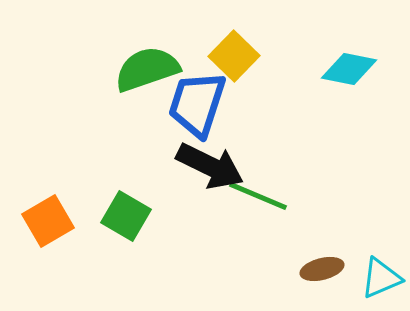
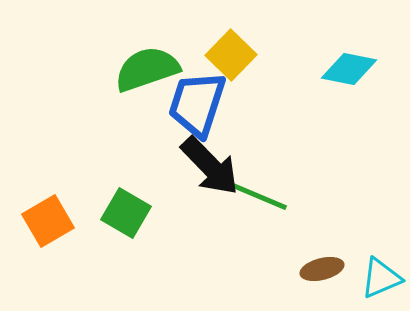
yellow square: moved 3 px left, 1 px up
black arrow: rotated 20 degrees clockwise
green square: moved 3 px up
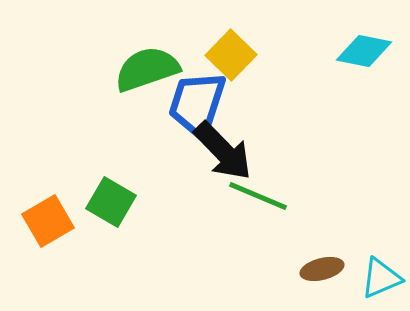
cyan diamond: moved 15 px right, 18 px up
black arrow: moved 13 px right, 15 px up
green square: moved 15 px left, 11 px up
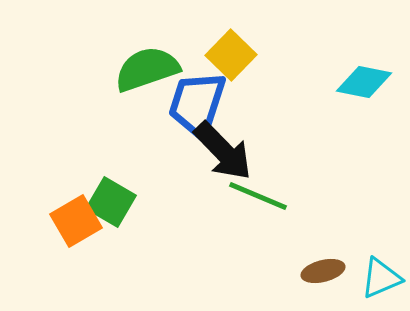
cyan diamond: moved 31 px down
orange square: moved 28 px right
brown ellipse: moved 1 px right, 2 px down
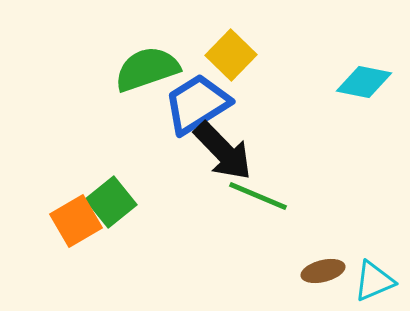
blue trapezoid: rotated 40 degrees clockwise
green square: rotated 21 degrees clockwise
cyan triangle: moved 7 px left, 3 px down
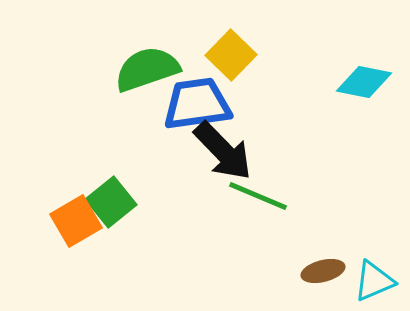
blue trapezoid: rotated 24 degrees clockwise
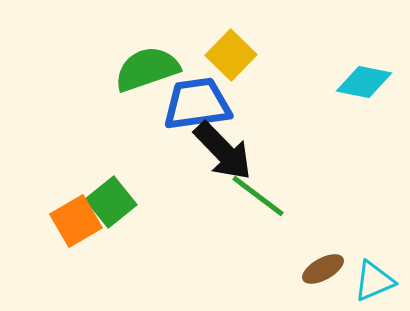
green line: rotated 14 degrees clockwise
brown ellipse: moved 2 px up; rotated 15 degrees counterclockwise
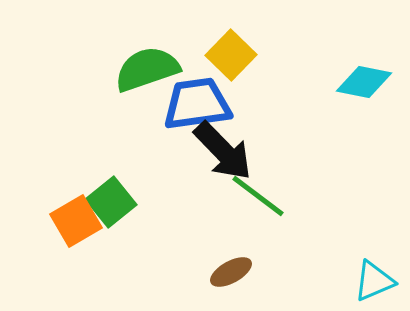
brown ellipse: moved 92 px left, 3 px down
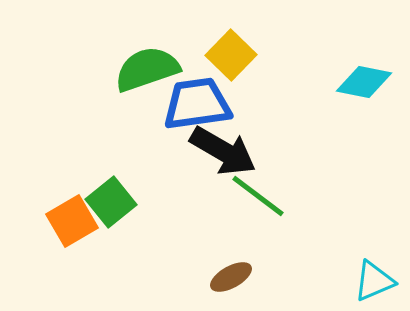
black arrow: rotated 16 degrees counterclockwise
orange square: moved 4 px left
brown ellipse: moved 5 px down
